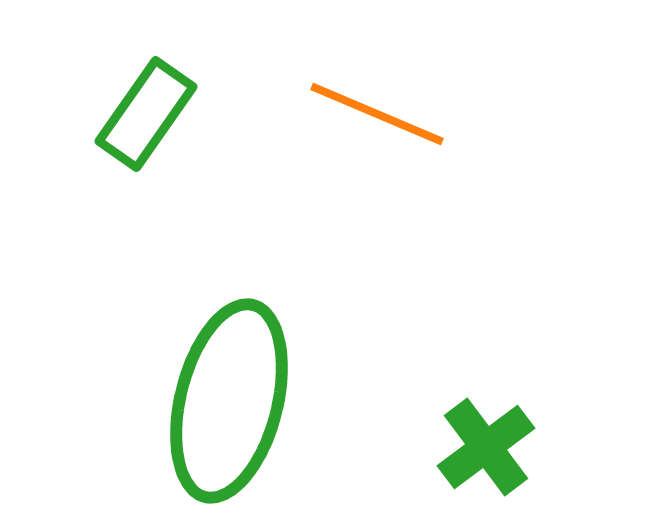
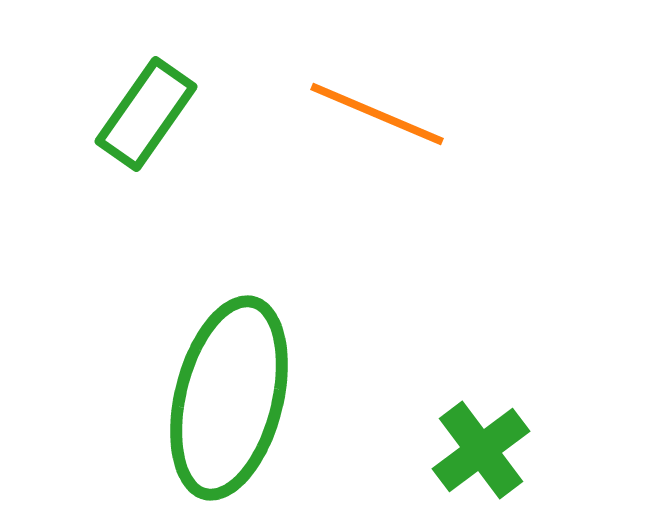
green ellipse: moved 3 px up
green cross: moved 5 px left, 3 px down
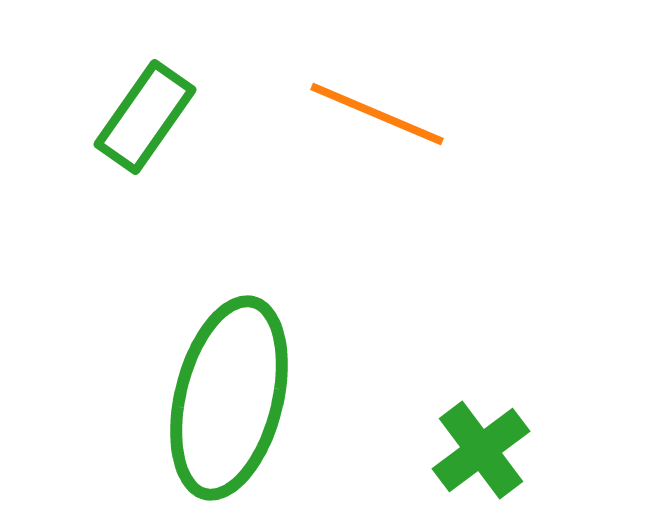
green rectangle: moved 1 px left, 3 px down
